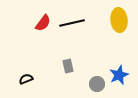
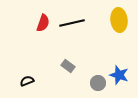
red semicircle: rotated 18 degrees counterclockwise
gray rectangle: rotated 40 degrees counterclockwise
blue star: rotated 30 degrees counterclockwise
black semicircle: moved 1 px right, 2 px down
gray circle: moved 1 px right, 1 px up
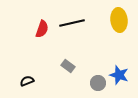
red semicircle: moved 1 px left, 6 px down
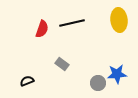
gray rectangle: moved 6 px left, 2 px up
blue star: moved 2 px left, 1 px up; rotated 24 degrees counterclockwise
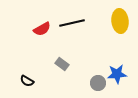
yellow ellipse: moved 1 px right, 1 px down
red semicircle: rotated 42 degrees clockwise
black semicircle: rotated 128 degrees counterclockwise
